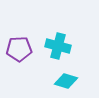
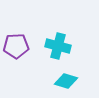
purple pentagon: moved 3 px left, 3 px up
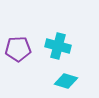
purple pentagon: moved 2 px right, 3 px down
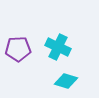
cyan cross: moved 1 px down; rotated 10 degrees clockwise
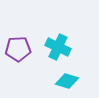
cyan diamond: moved 1 px right
